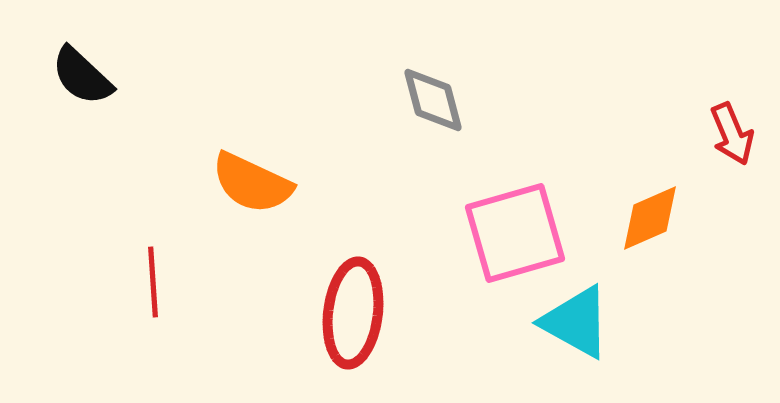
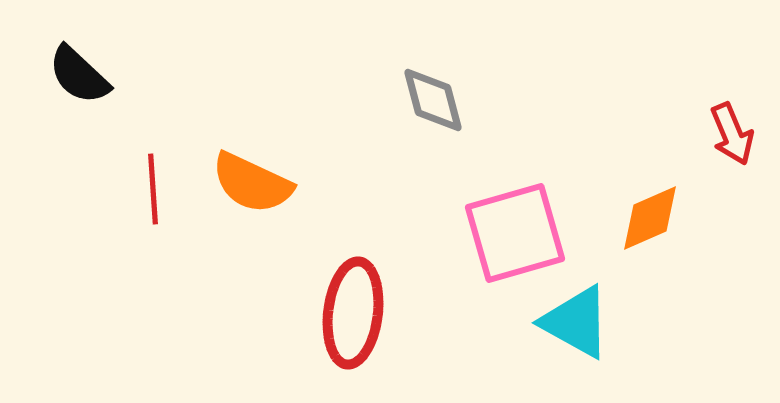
black semicircle: moved 3 px left, 1 px up
red line: moved 93 px up
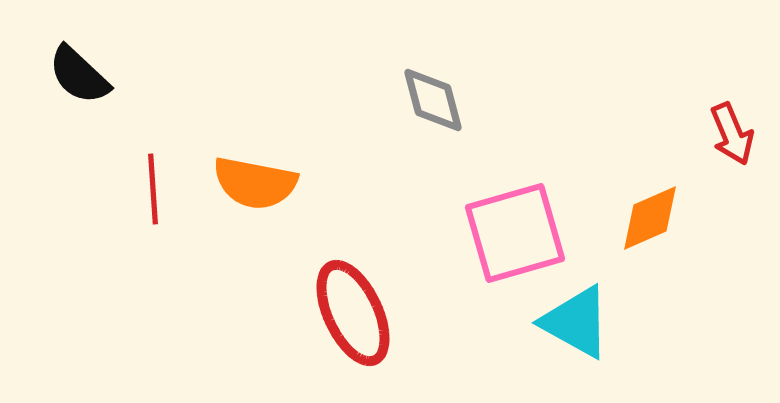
orange semicircle: moved 3 px right; rotated 14 degrees counterclockwise
red ellipse: rotated 32 degrees counterclockwise
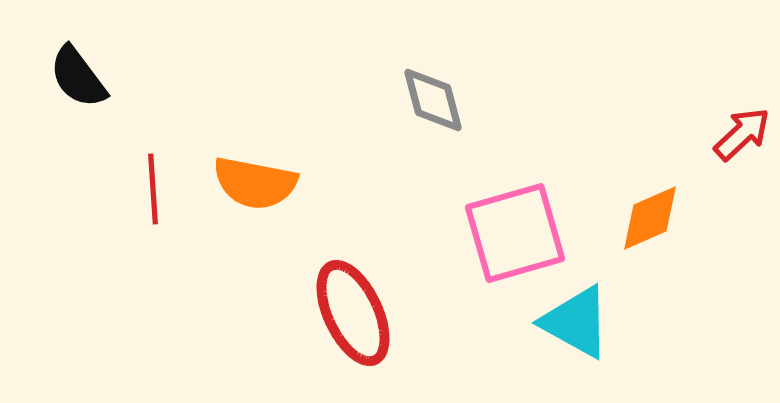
black semicircle: moved 1 px left, 2 px down; rotated 10 degrees clockwise
red arrow: moved 10 px right; rotated 110 degrees counterclockwise
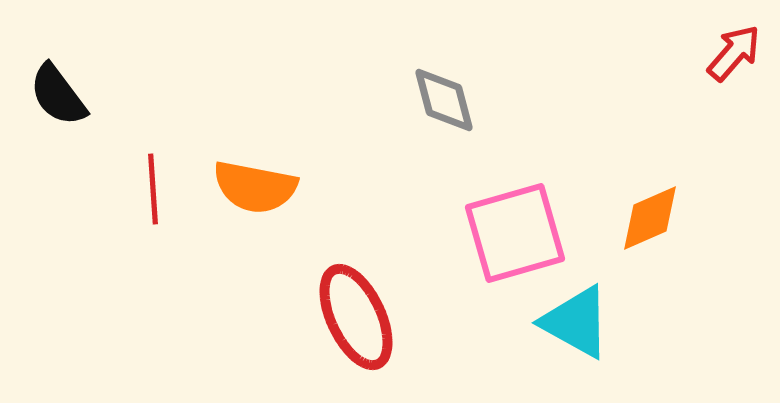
black semicircle: moved 20 px left, 18 px down
gray diamond: moved 11 px right
red arrow: moved 8 px left, 81 px up; rotated 6 degrees counterclockwise
orange semicircle: moved 4 px down
red ellipse: moved 3 px right, 4 px down
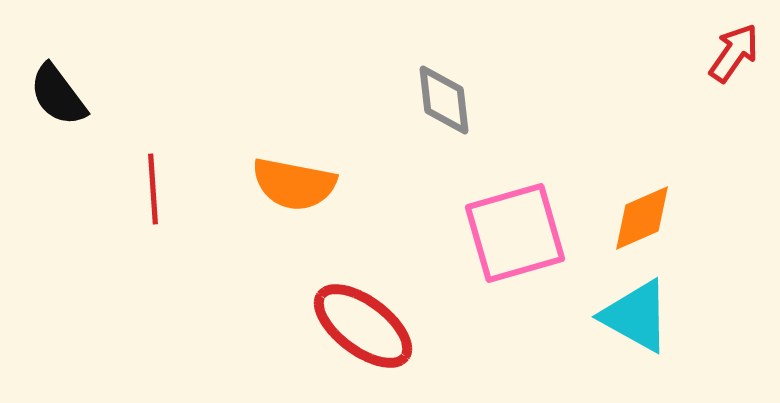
red arrow: rotated 6 degrees counterclockwise
gray diamond: rotated 8 degrees clockwise
orange semicircle: moved 39 px right, 3 px up
orange diamond: moved 8 px left
red ellipse: moved 7 px right, 9 px down; rotated 28 degrees counterclockwise
cyan triangle: moved 60 px right, 6 px up
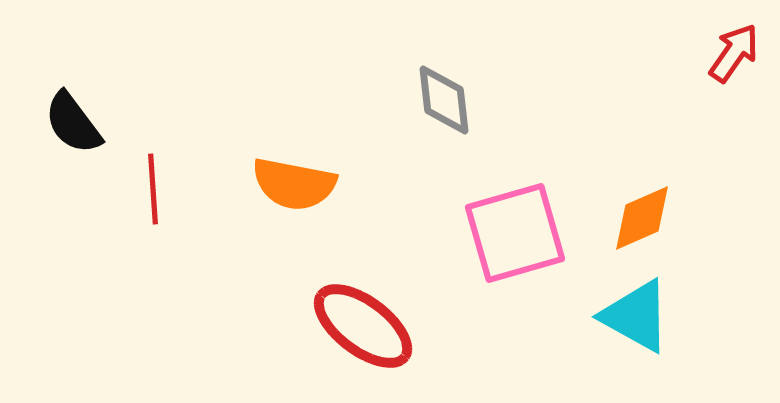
black semicircle: moved 15 px right, 28 px down
